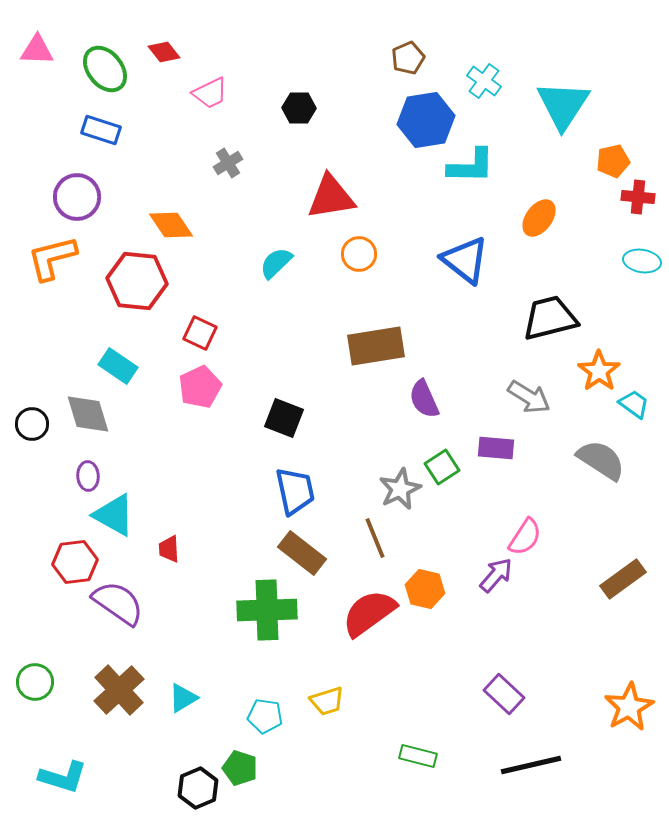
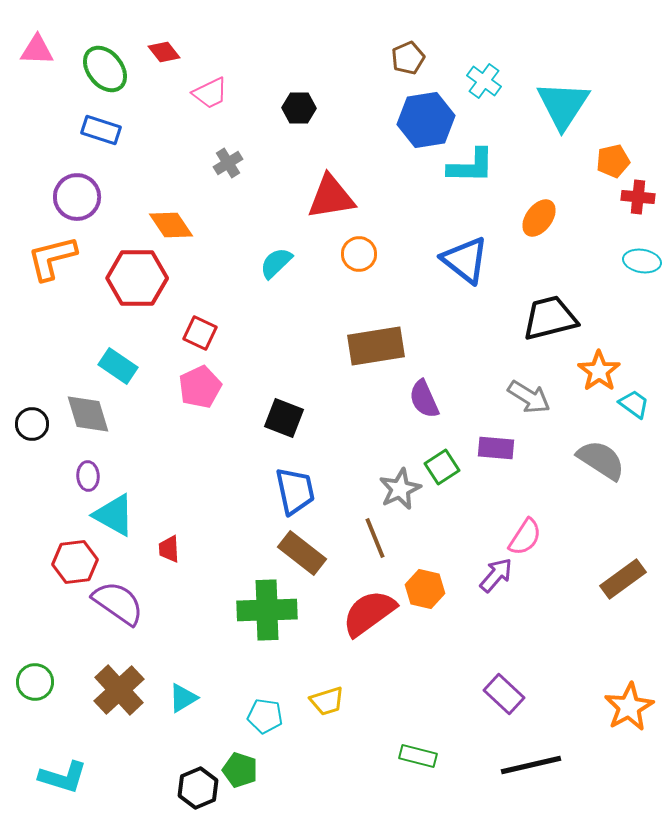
red hexagon at (137, 281): moved 3 px up; rotated 6 degrees counterclockwise
green pentagon at (240, 768): moved 2 px down
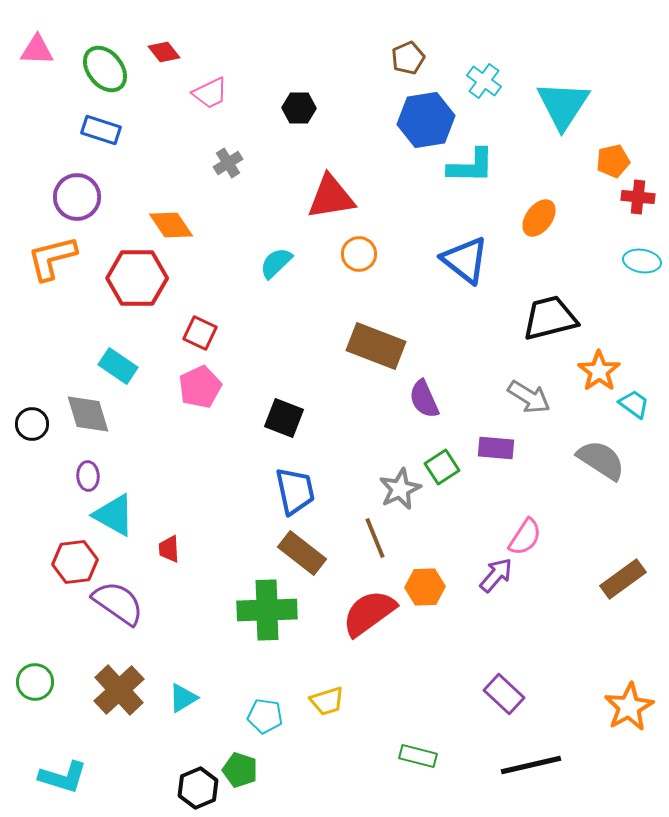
brown rectangle at (376, 346): rotated 30 degrees clockwise
orange hexagon at (425, 589): moved 2 px up; rotated 15 degrees counterclockwise
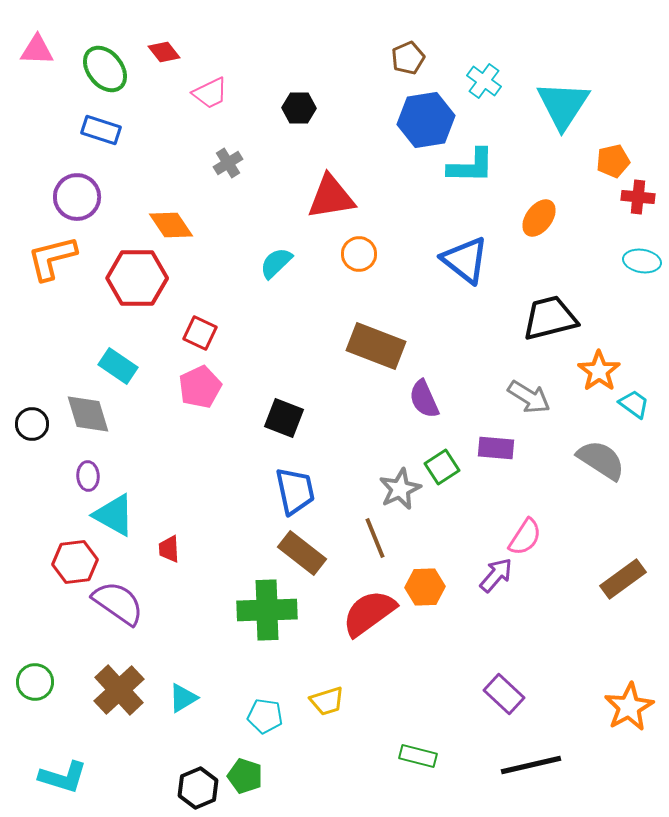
green pentagon at (240, 770): moved 5 px right, 6 px down
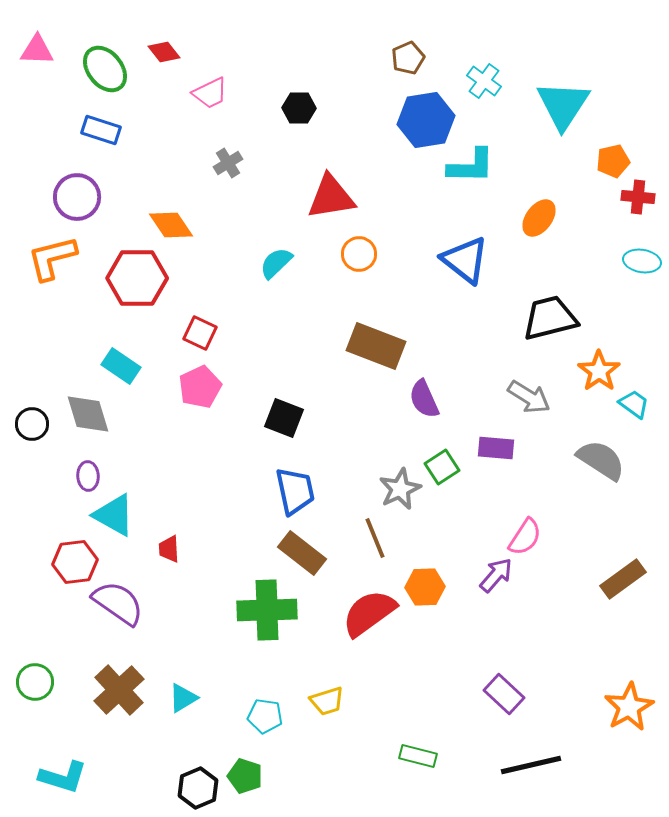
cyan rectangle at (118, 366): moved 3 px right
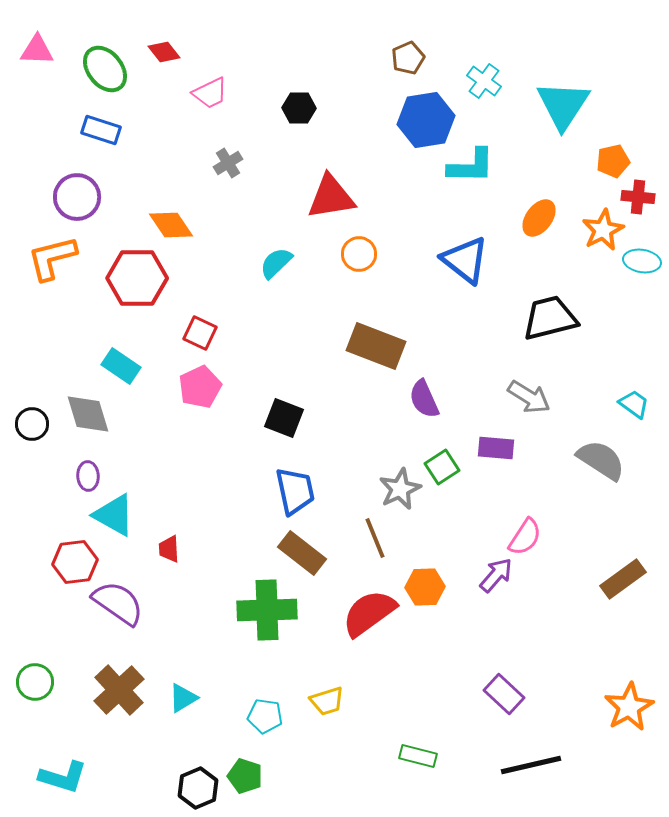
orange star at (599, 371): moved 4 px right, 141 px up; rotated 9 degrees clockwise
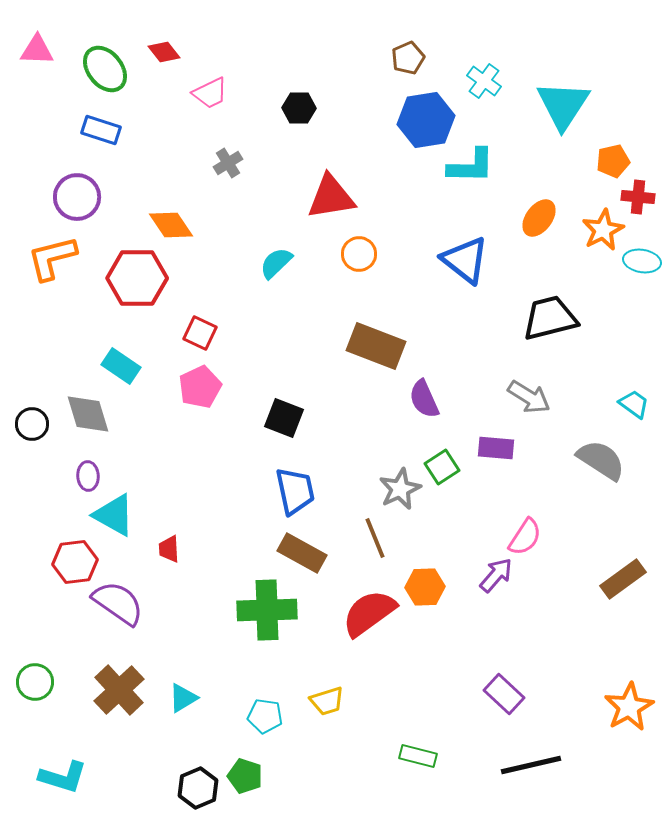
brown rectangle at (302, 553): rotated 9 degrees counterclockwise
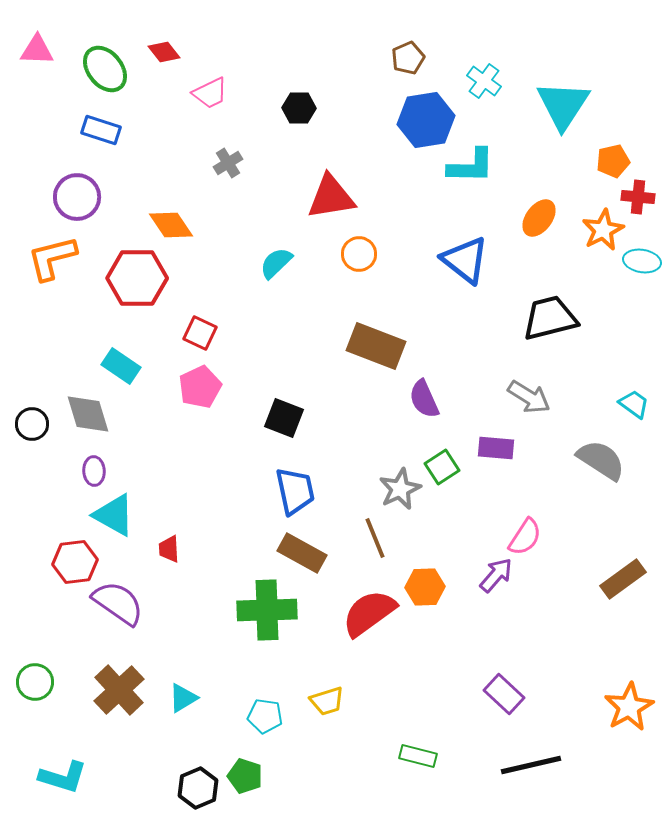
purple ellipse at (88, 476): moved 6 px right, 5 px up
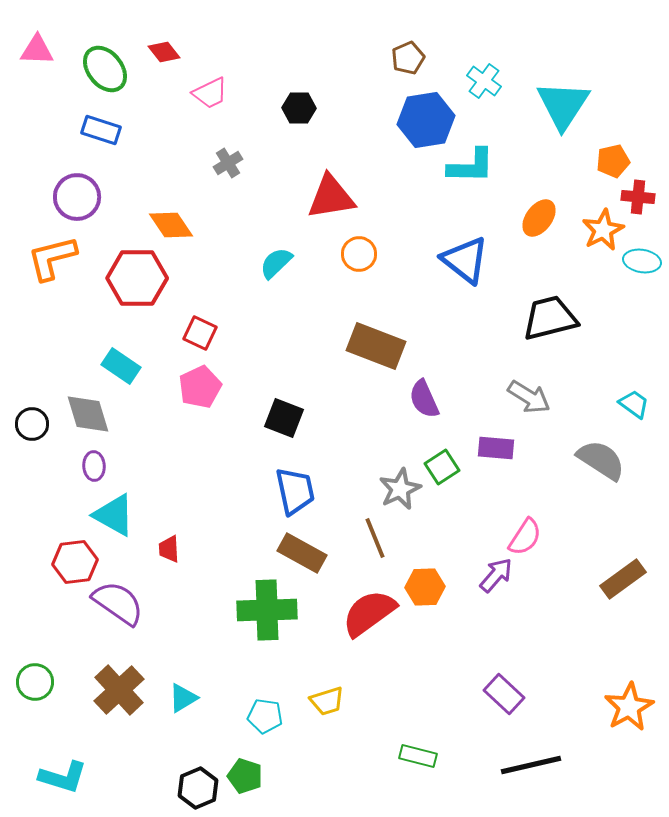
purple ellipse at (94, 471): moved 5 px up
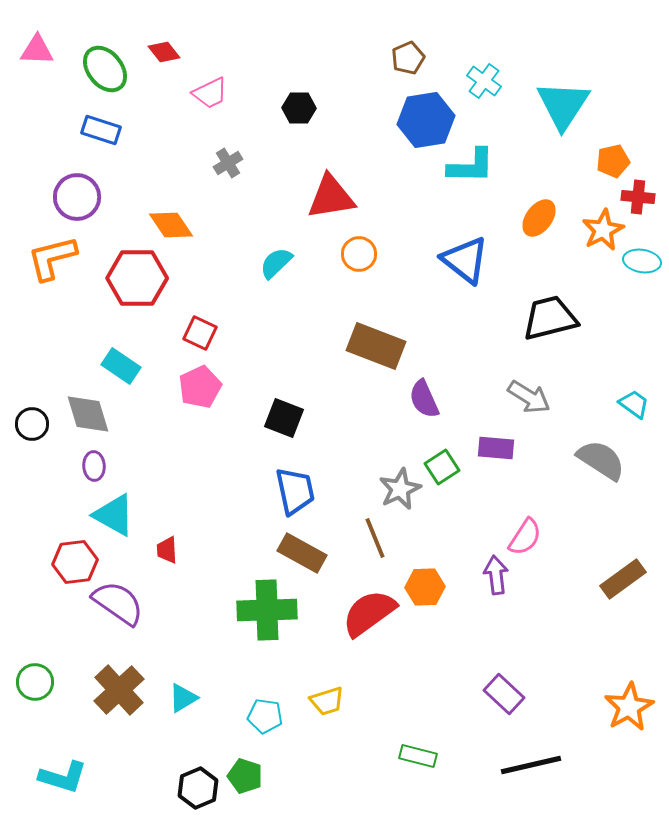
red trapezoid at (169, 549): moved 2 px left, 1 px down
purple arrow at (496, 575): rotated 48 degrees counterclockwise
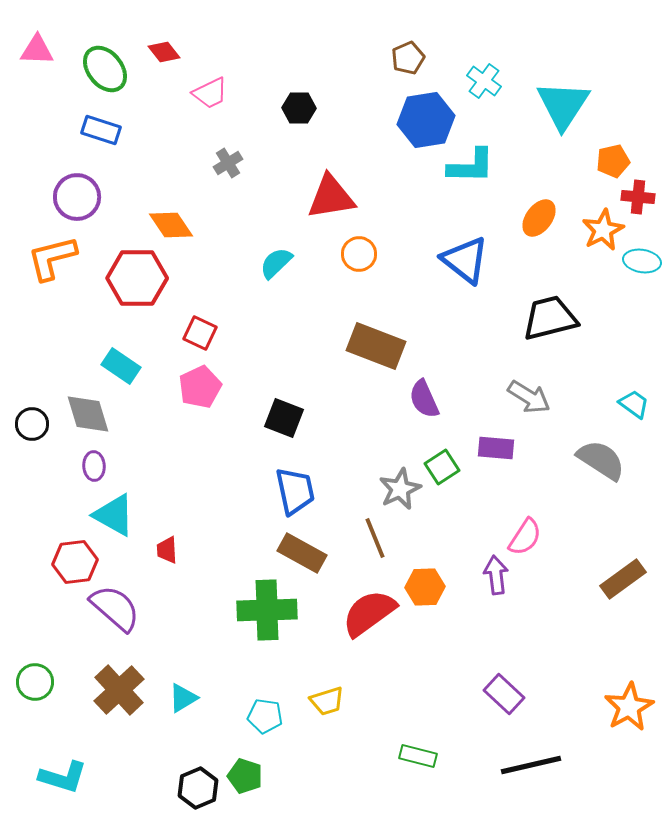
purple semicircle at (118, 603): moved 3 px left, 5 px down; rotated 6 degrees clockwise
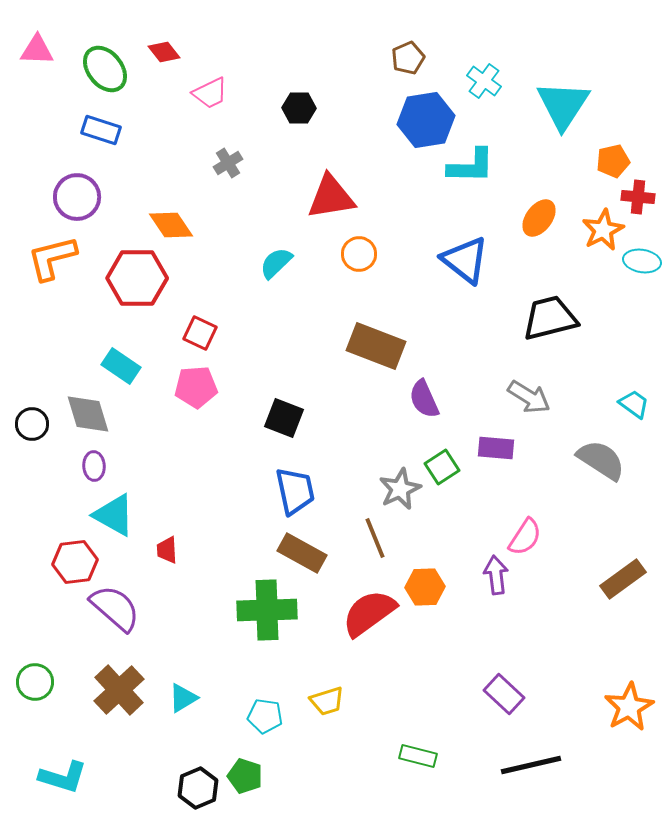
pink pentagon at (200, 387): moved 4 px left; rotated 21 degrees clockwise
